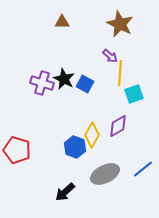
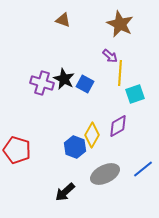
brown triangle: moved 1 px right, 2 px up; rotated 21 degrees clockwise
cyan square: moved 1 px right
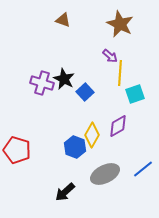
blue square: moved 8 px down; rotated 18 degrees clockwise
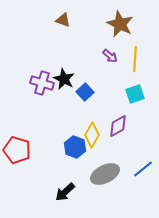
yellow line: moved 15 px right, 14 px up
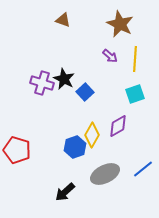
blue hexagon: rotated 20 degrees clockwise
